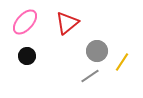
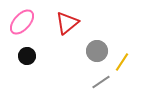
pink ellipse: moved 3 px left
gray line: moved 11 px right, 6 px down
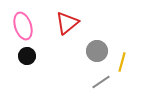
pink ellipse: moved 1 px right, 4 px down; rotated 60 degrees counterclockwise
yellow line: rotated 18 degrees counterclockwise
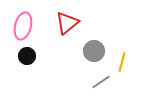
pink ellipse: rotated 32 degrees clockwise
gray circle: moved 3 px left
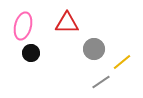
red triangle: rotated 40 degrees clockwise
gray circle: moved 2 px up
black circle: moved 4 px right, 3 px up
yellow line: rotated 36 degrees clockwise
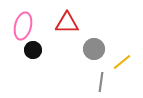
black circle: moved 2 px right, 3 px up
gray line: rotated 48 degrees counterclockwise
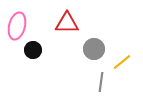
pink ellipse: moved 6 px left
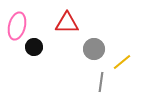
black circle: moved 1 px right, 3 px up
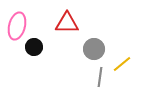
yellow line: moved 2 px down
gray line: moved 1 px left, 5 px up
